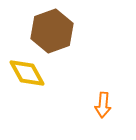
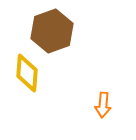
yellow diamond: rotated 33 degrees clockwise
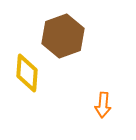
brown hexagon: moved 11 px right, 5 px down
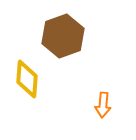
yellow diamond: moved 6 px down
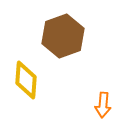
yellow diamond: moved 1 px left, 1 px down
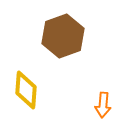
yellow diamond: moved 10 px down
